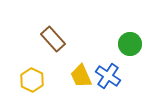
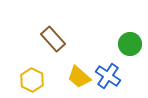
yellow trapezoid: moved 2 px left, 1 px down; rotated 25 degrees counterclockwise
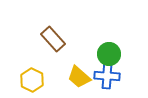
green circle: moved 21 px left, 10 px down
blue cross: moved 1 px left; rotated 30 degrees counterclockwise
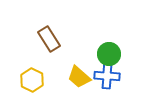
brown rectangle: moved 4 px left; rotated 10 degrees clockwise
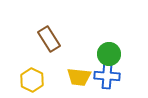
yellow trapezoid: rotated 35 degrees counterclockwise
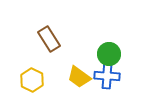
yellow trapezoid: rotated 30 degrees clockwise
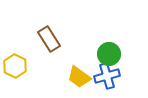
blue cross: rotated 20 degrees counterclockwise
yellow hexagon: moved 17 px left, 14 px up
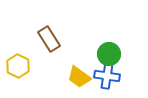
yellow hexagon: moved 3 px right
blue cross: rotated 25 degrees clockwise
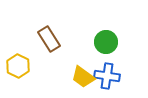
green circle: moved 3 px left, 12 px up
yellow trapezoid: moved 4 px right
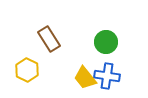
yellow hexagon: moved 9 px right, 4 px down
yellow trapezoid: moved 2 px right, 1 px down; rotated 15 degrees clockwise
